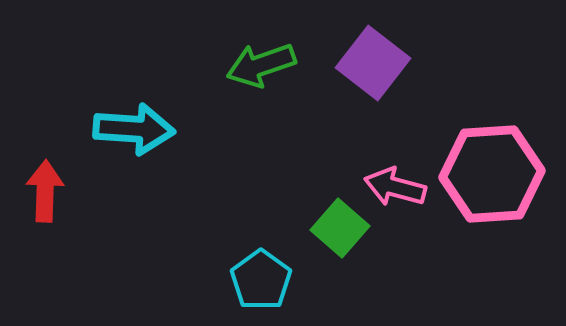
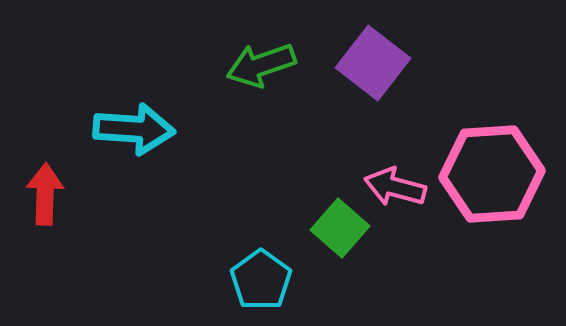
red arrow: moved 3 px down
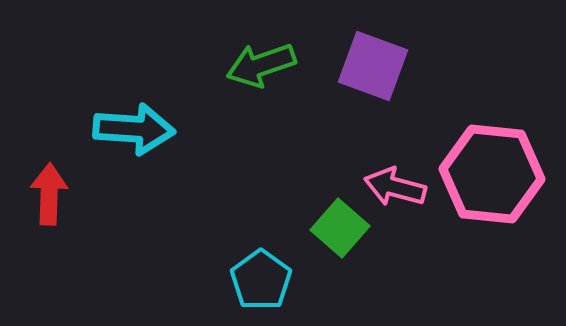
purple square: moved 3 px down; rotated 18 degrees counterclockwise
pink hexagon: rotated 10 degrees clockwise
red arrow: moved 4 px right
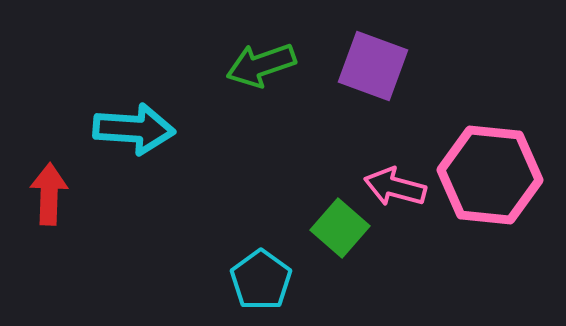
pink hexagon: moved 2 px left, 1 px down
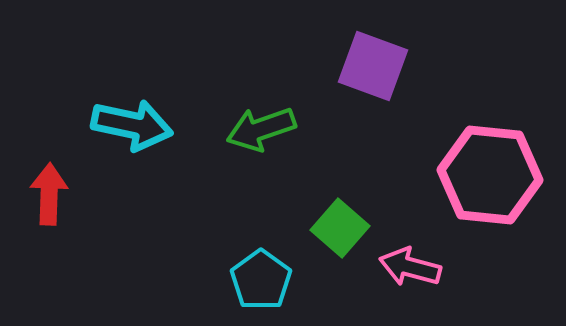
green arrow: moved 64 px down
cyan arrow: moved 2 px left, 4 px up; rotated 8 degrees clockwise
pink arrow: moved 15 px right, 80 px down
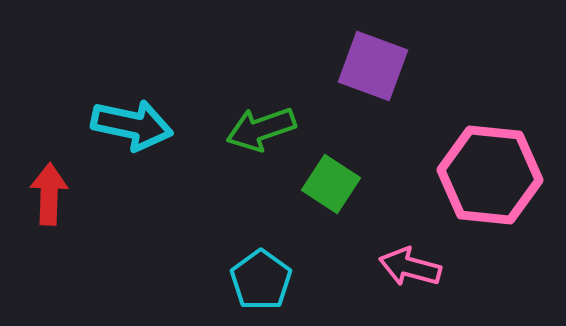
green square: moved 9 px left, 44 px up; rotated 8 degrees counterclockwise
